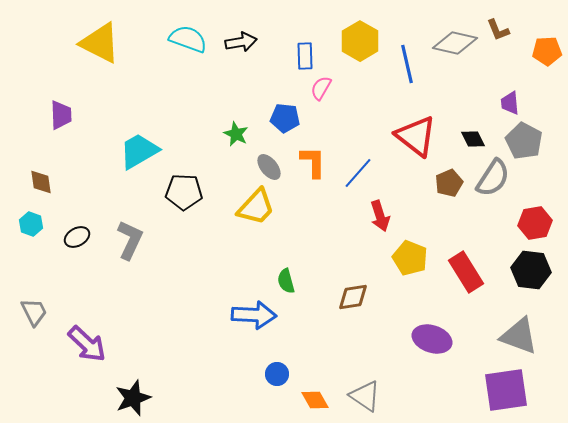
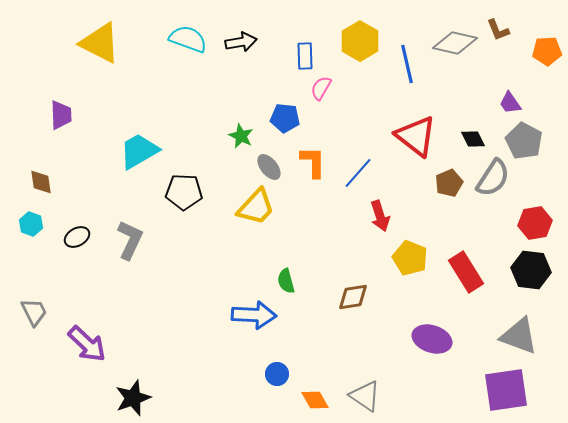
purple trapezoid at (510, 103): rotated 30 degrees counterclockwise
green star at (236, 134): moved 5 px right, 2 px down
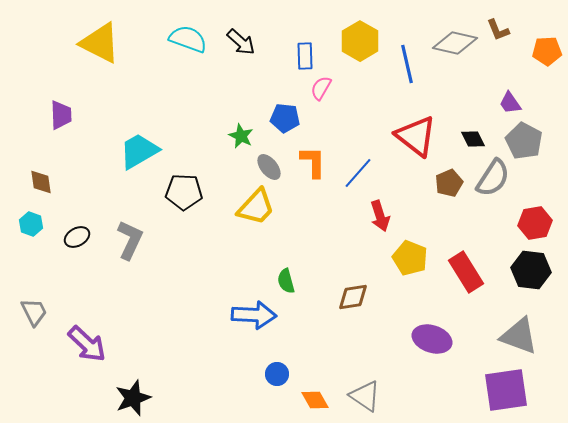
black arrow at (241, 42): rotated 52 degrees clockwise
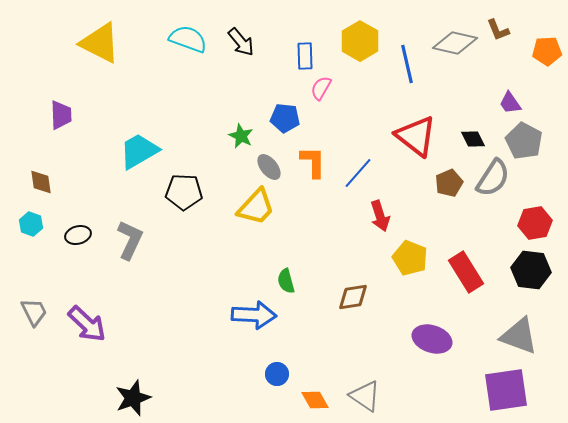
black arrow at (241, 42): rotated 8 degrees clockwise
black ellipse at (77, 237): moved 1 px right, 2 px up; rotated 15 degrees clockwise
purple arrow at (87, 344): moved 20 px up
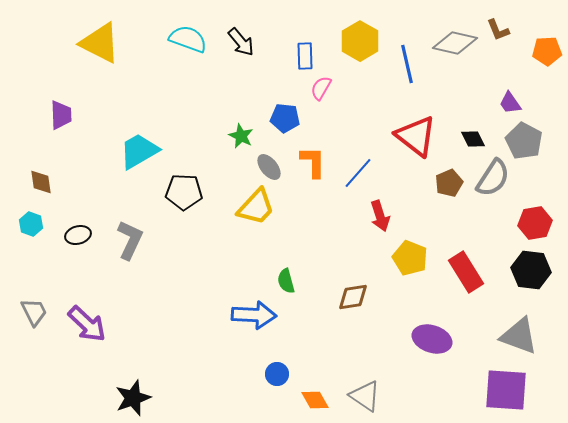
purple square at (506, 390): rotated 12 degrees clockwise
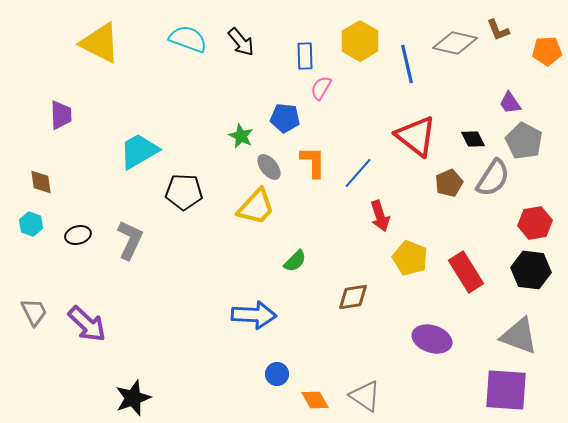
green semicircle at (286, 281): moved 9 px right, 20 px up; rotated 120 degrees counterclockwise
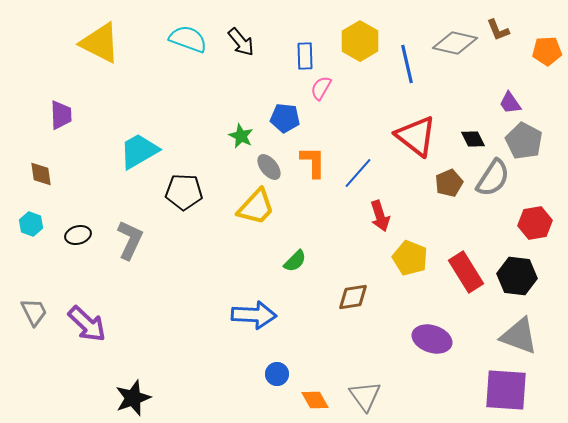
brown diamond at (41, 182): moved 8 px up
black hexagon at (531, 270): moved 14 px left, 6 px down
gray triangle at (365, 396): rotated 20 degrees clockwise
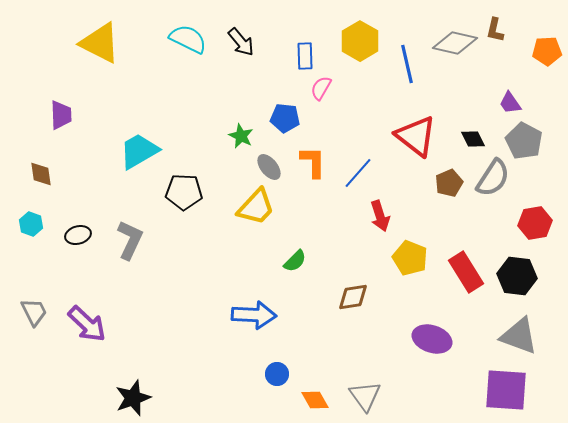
brown L-shape at (498, 30): moved 3 px left; rotated 35 degrees clockwise
cyan semicircle at (188, 39): rotated 6 degrees clockwise
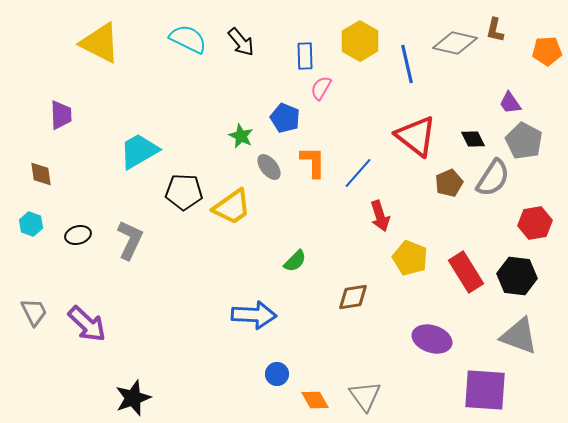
blue pentagon at (285, 118): rotated 16 degrees clockwise
yellow trapezoid at (256, 207): moved 24 px left; rotated 12 degrees clockwise
purple square at (506, 390): moved 21 px left
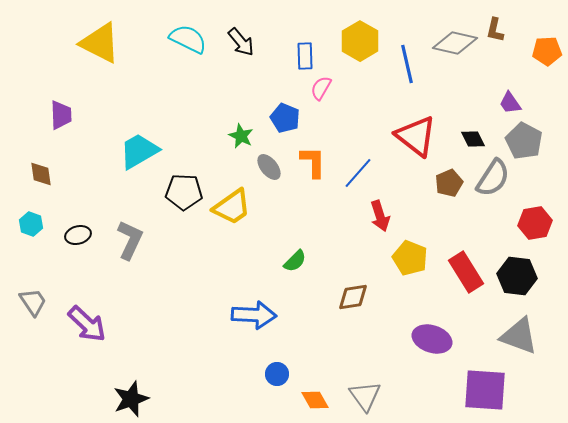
gray trapezoid at (34, 312): moved 1 px left, 10 px up; rotated 8 degrees counterclockwise
black star at (133, 398): moved 2 px left, 1 px down
